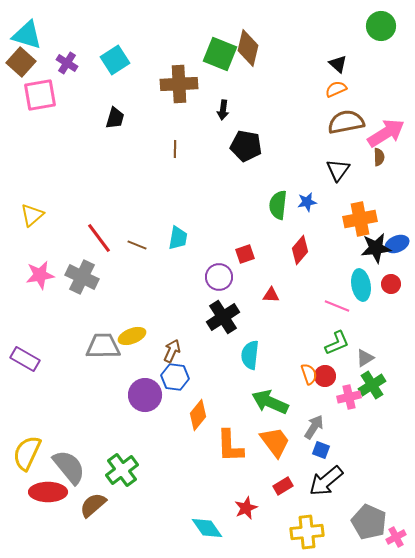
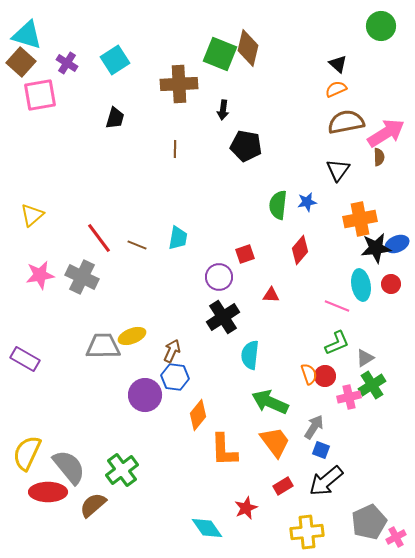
orange L-shape at (230, 446): moved 6 px left, 4 px down
gray pentagon at (369, 522): rotated 24 degrees clockwise
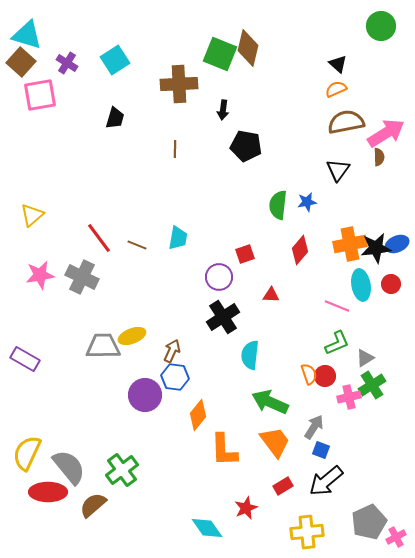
orange cross at (360, 219): moved 10 px left, 25 px down
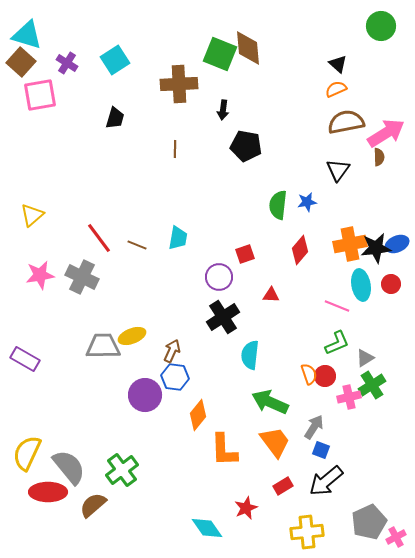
brown diamond at (248, 48): rotated 18 degrees counterclockwise
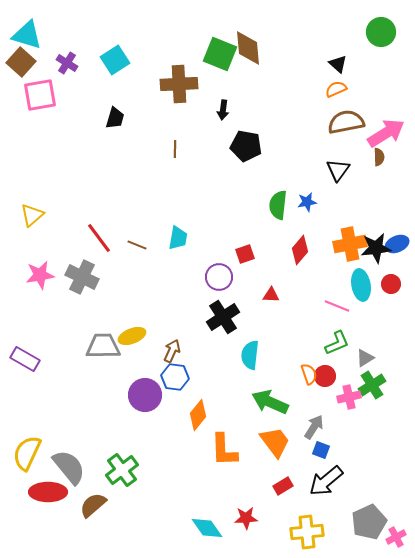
green circle at (381, 26): moved 6 px down
red star at (246, 508): moved 10 px down; rotated 20 degrees clockwise
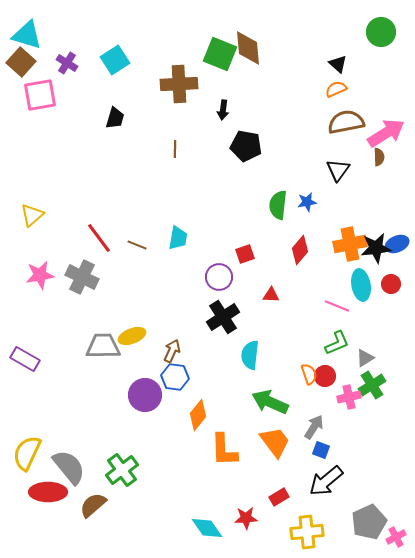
red rectangle at (283, 486): moved 4 px left, 11 px down
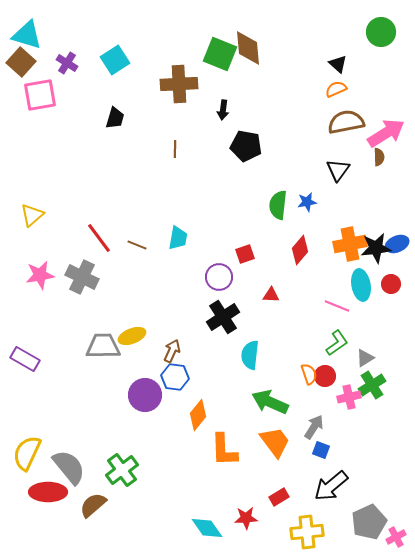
green L-shape at (337, 343): rotated 12 degrees counterclockwise
black arrow at (326, 481): moved 5 px right, 5 px down
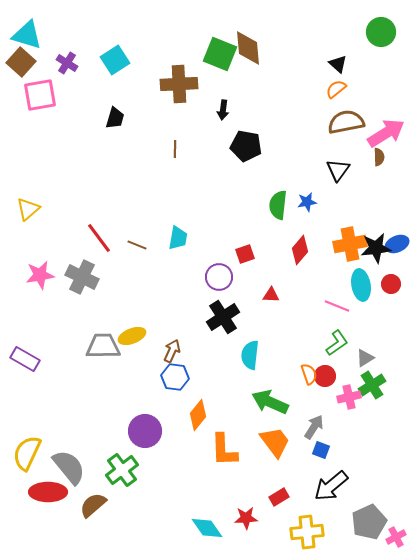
orange semicircle at (336, 89): rotated 15 degrees counterclockwise
yellow triangle at (32, 215): moved 4 px left, 6 px up
purple circle at (145, 395): moved 36 px down
